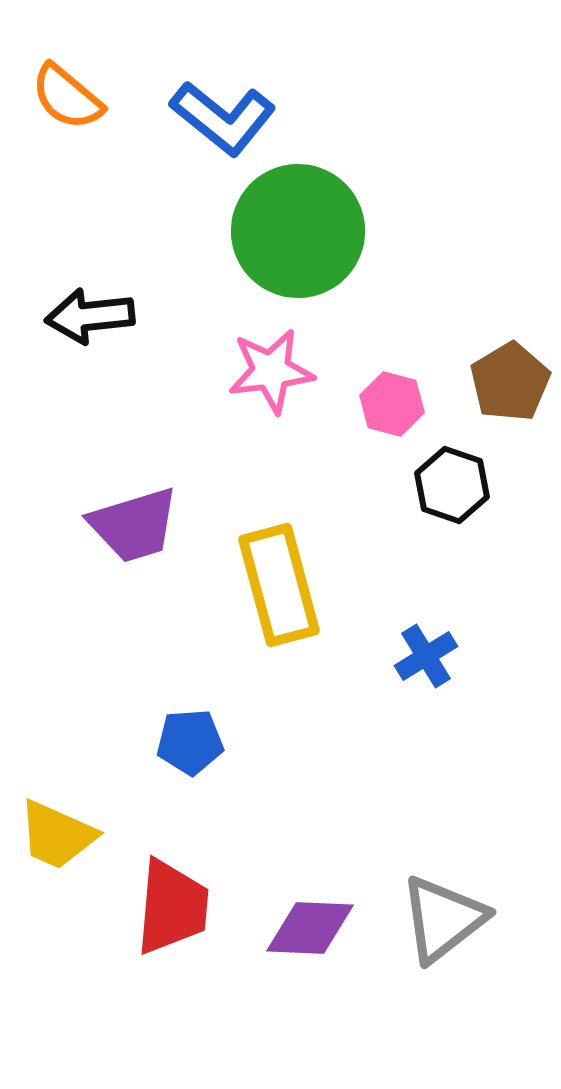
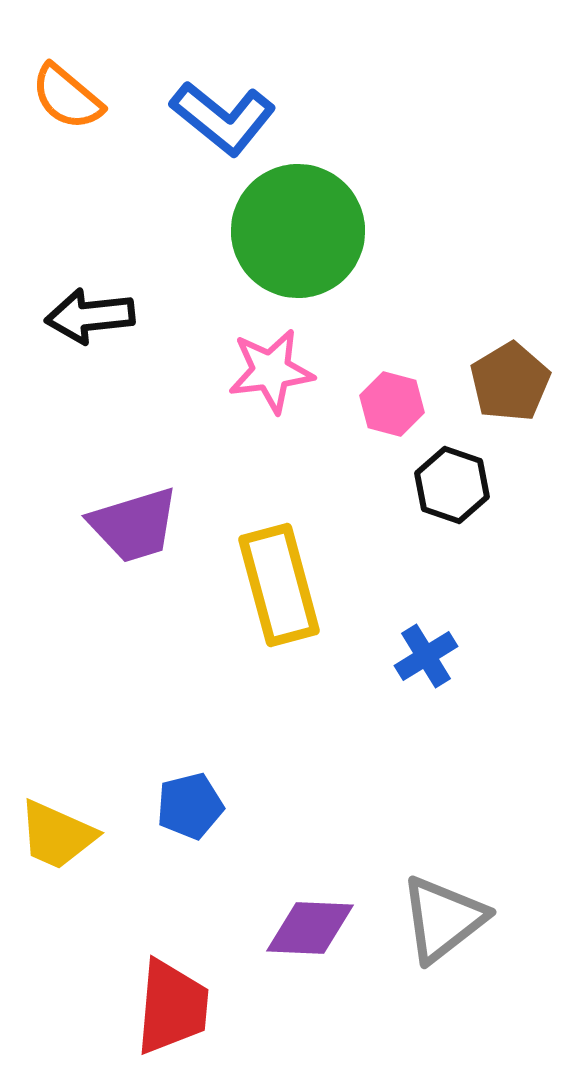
blue pentagon: moved 64 px down; rotated 10 degrees counterclockwise
red trapezoid: moved 100 px down
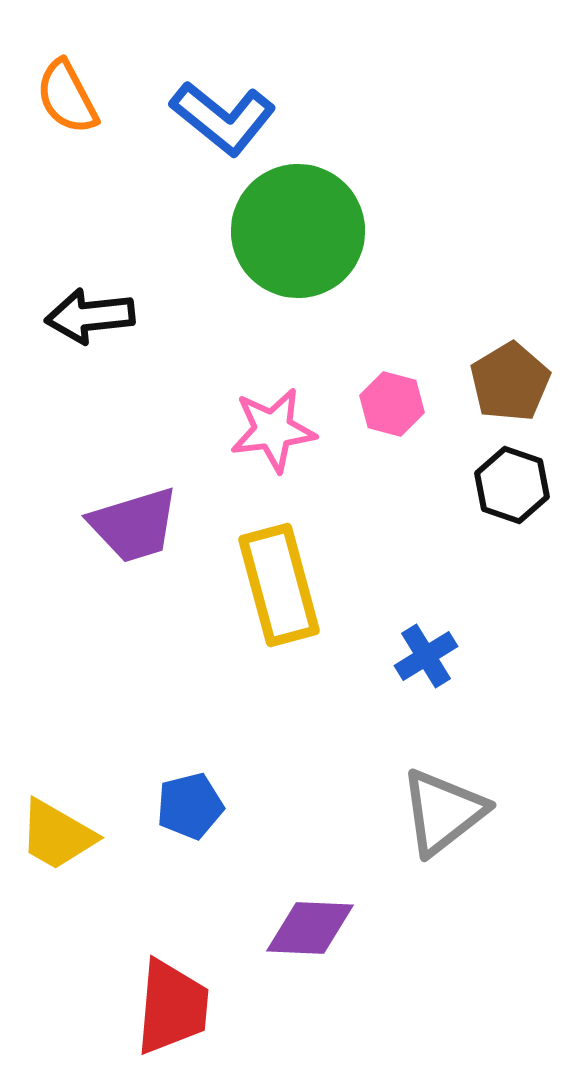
orange semicircle: rotated 22 degrees clockwise
pink star: moved 2 px right, 59 px down
black hexagon: moved 60 px right
yellow trapezoid: rotated 6 degrees clockwise
gray triangle: moved 107 px up
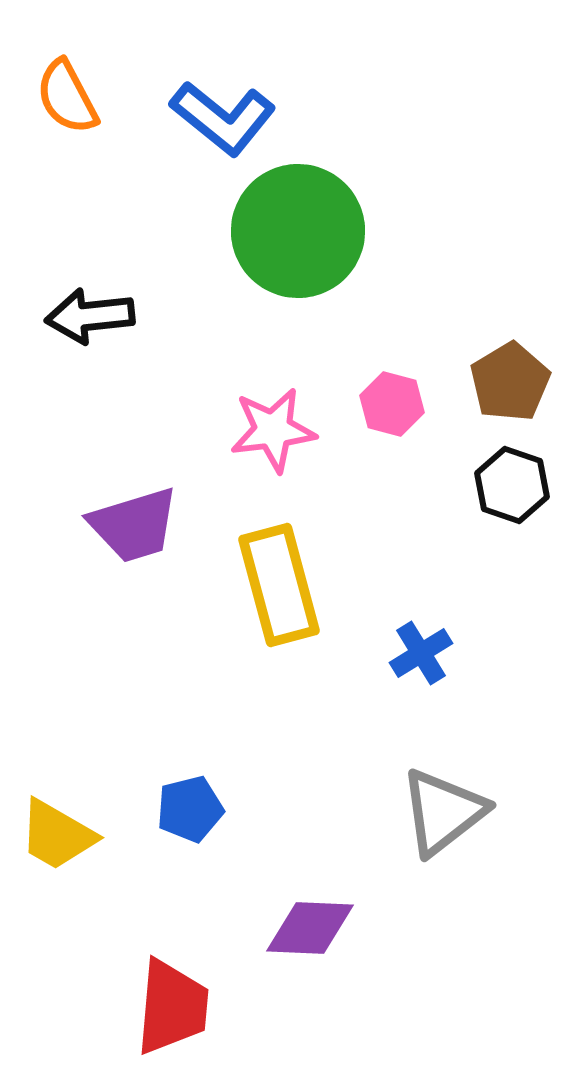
blue cross: moved 5 px left, 3 px up
blue pentagon: moved 3 px down
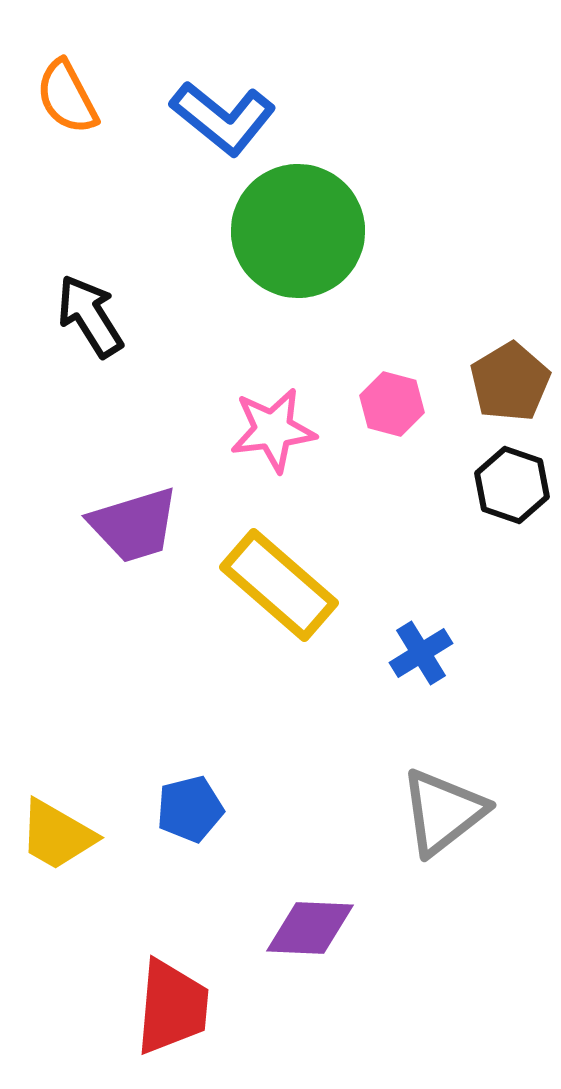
black arrow: rotated 64 degrees clockwise
yellow rectangle: rotated 34 degrees counterclockwise
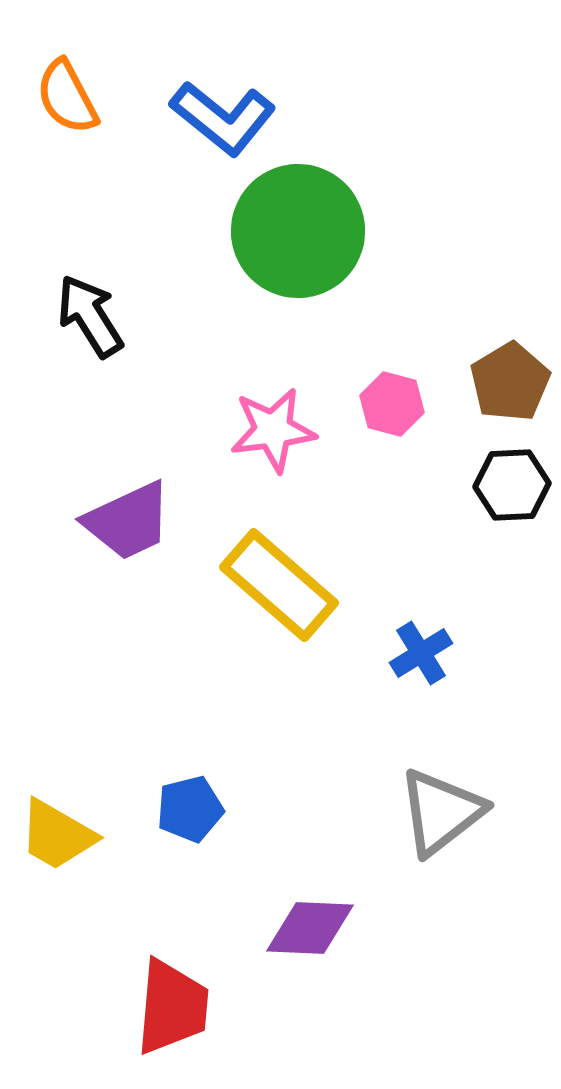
black hexagon: rotated 22 degrees counterclockwise
purple trapezoid: moved 6 px left, 4 px up; rotated 8 degrees counterclockwise
gray triangle: moved 2 px left
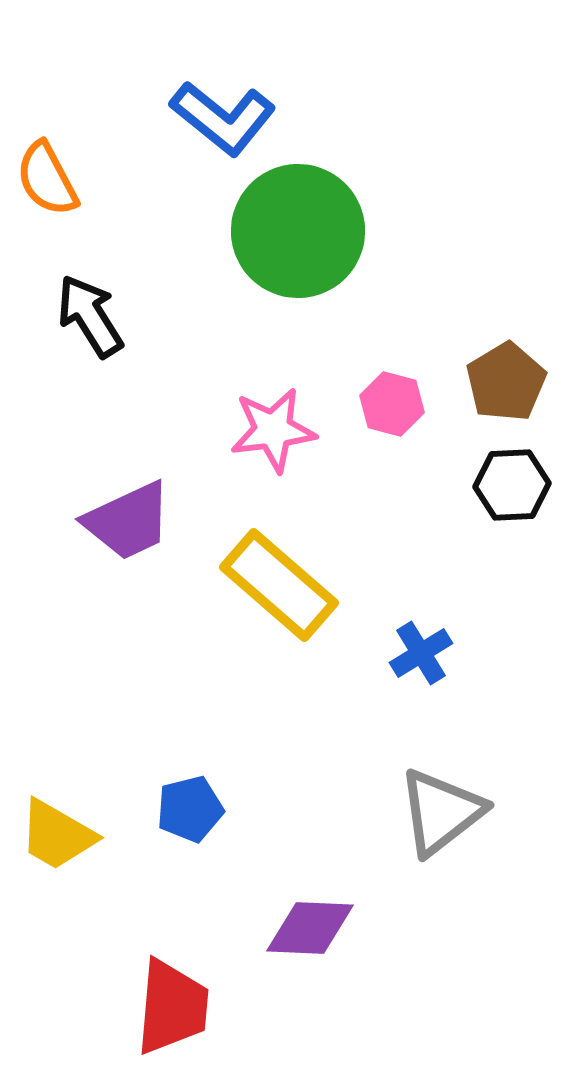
orange semicircle: moved 20 px left, 82 px down
brown pentagon: moved 4 px left
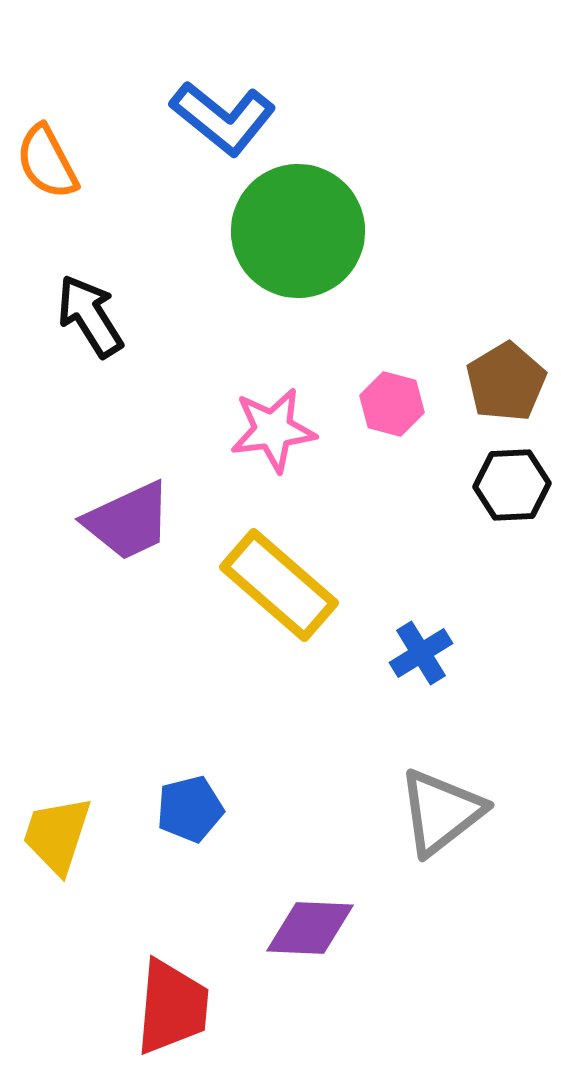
orange semicircle: moved 17 px up
yellow trapezoid: rotated 78 degrees clockwise
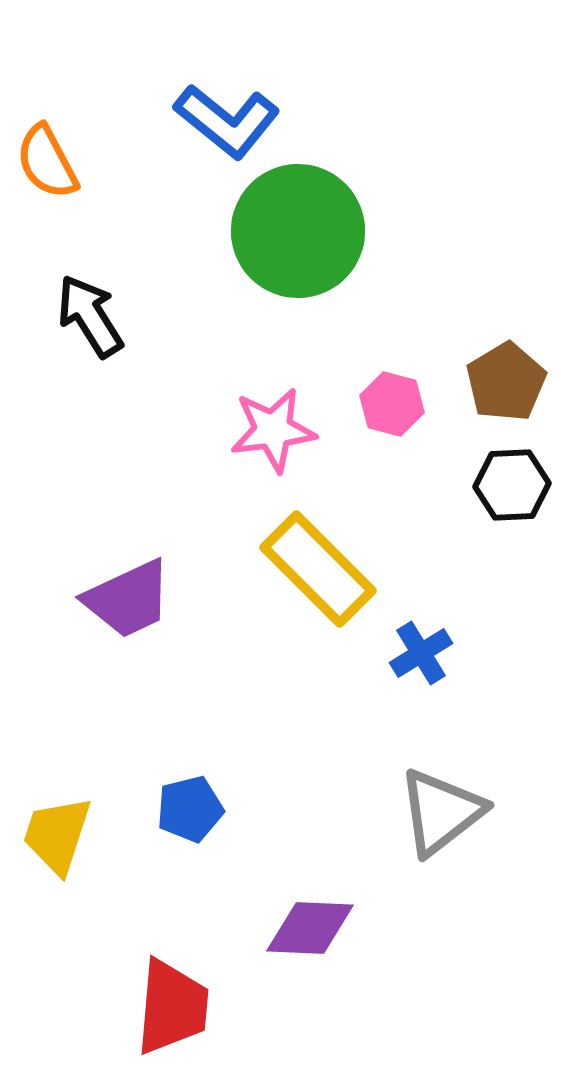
blue L-shape: moved 4 px right, 3 px down
purple trapezoid: moved 78 px down
yellow rectangle: moved 39 px right, 16 px up; rotated 4 degrees clockwise
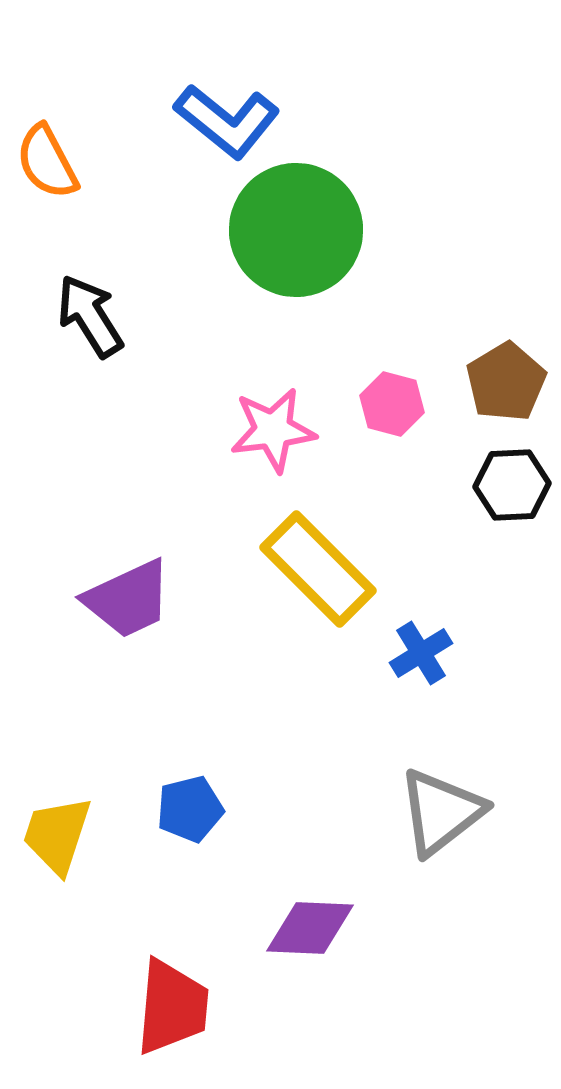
green circle: moved 2 px left, 1 px up
